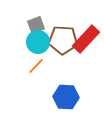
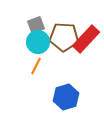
brown pentagon: moved 1 px right, 3 px up
orange line: rotated 18 degrees counterclockwise
blue hexagon: rotated 20 degrees counterclockwise
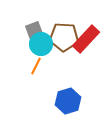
gray square: moved 2 px left, 5 px down
cyan circle: moved 3 px right, 2 px down
blue hexagon: moved 2 px right, 4 px down
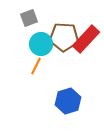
gray square: moved 5 px left, 12 px up
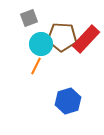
brown pentagon: moved 2 px left
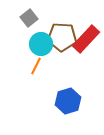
gray square: rotated 18 degrees counterclockwise
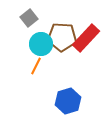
red rectangle: moved 1 px up
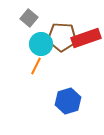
gray square: rotated 12 degrees counterclockwise
red rectangle: rotated 28 degrees clockwise
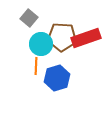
orange line: rotated 24 degrees counterclockwise
blue hexagon: moved 11 px left, 23 px up
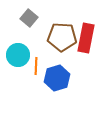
red rectangle: rotated 60 degrees counterclockwise
cyan circle: moved 23 px left, 11 px down
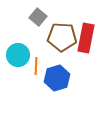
gray square: moved 9 px right, 1 px up
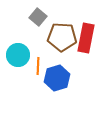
orange line: moved 2 px right
